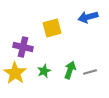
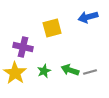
green arrow: rotated 90 degrees counterclockwise
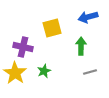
green arrow: moved 11 px right, 24 px up; rotated 72 degrees clockwise
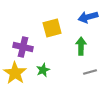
green star: moved 1 px left, 1 px up
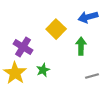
yellow square: moved 4 px right, 1 px down; rotated 30 degrees counterclockwise
purple cross: rotated 18 degrees clockwise
gray line: moved 2 px right, 4 px down
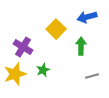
blue arrow: moved 1 px left
yellow star: moved 1 px down; rotated 20 degrees clockwise
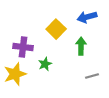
purple cross: rotated 24 degrees counterclockwise
green star: moved 2 px right, 6 px up
